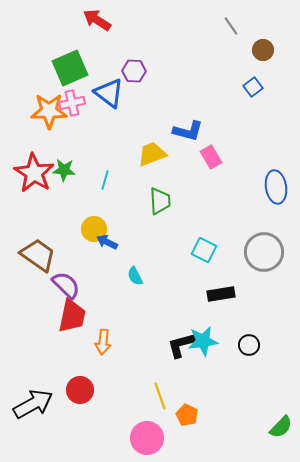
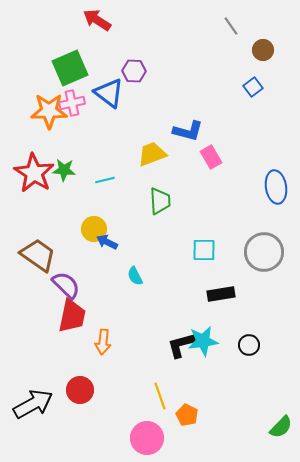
cyan line: rotated 60 degrees clockwise
cyan square: rotated 25 degrees counterclockwise
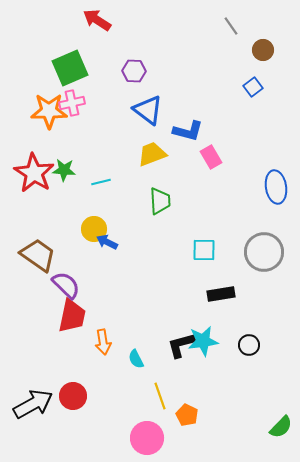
blue triangle: moved 39 px right, 17 px down
cyan line: moved 4 px left, 2 px down
cyan semicircle: moved 1 px right, 83 px down
orange arrow: rotated 15 degrees counterclockwise
red circle: moved 7 px left, 6 px down
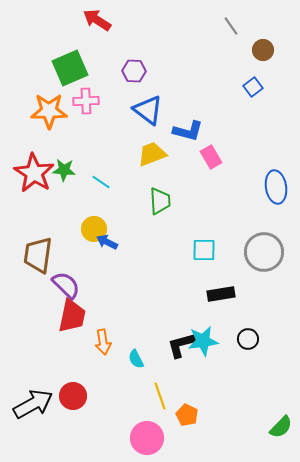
pink cross: moved 14 px right, 2 px up; rotated 10 degrees clockwise
cyan line: rotated 48 degrees clockwise
brown trapezoid: rotated 117 degrees counterclockwise
black circle: moved 1 px left, 6 px up
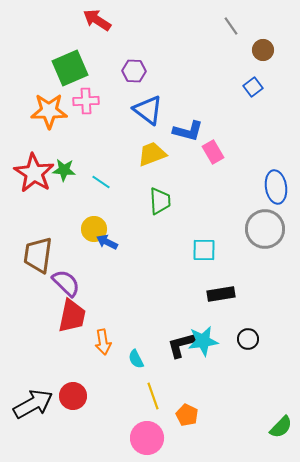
pink rectangle: moved 2 px right, 5 px up
gray circle: moved 1 px right, 23 px up
purple semicircle: moved 2 px up
yellow line: moved 7 px left
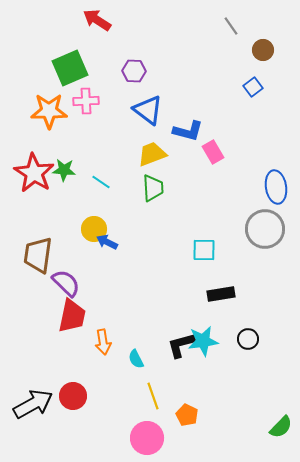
green trapezoid: moved 7 px left, 13 px up
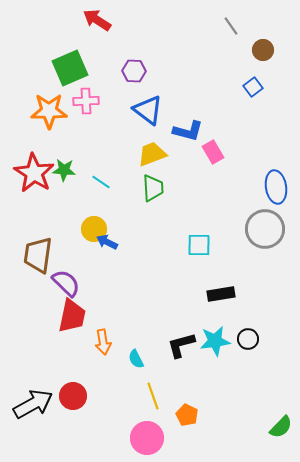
cyan square: moved 5 px left, 5 px up
cyan star: moved 12 px right
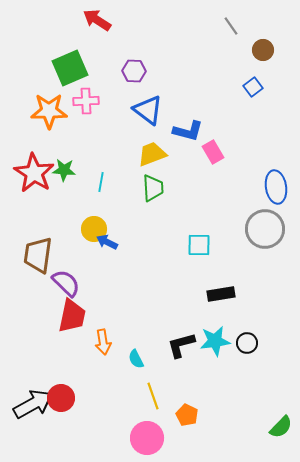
cyan line: rotated 66 degrees clockwise
black circle: moved 1 px left, 4 px down
red circle: moved 12 px left, 2 px down
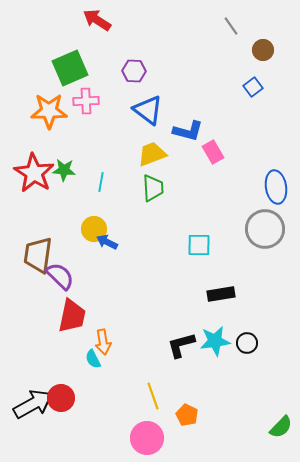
purple semicircle: moved 6 px left, 7 px up
cyan semicircle: moved 43 px left
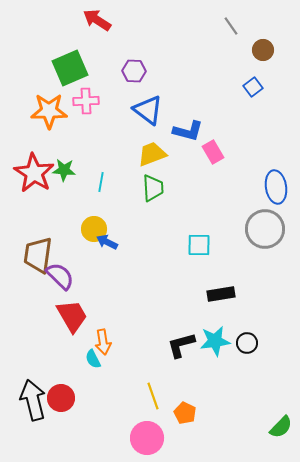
red trapezoid: rotated 42 degrees counterclockwise
black arrow: moved 4 px up; rotated 75 degrees counterclockwise
orange pentagon: moved 2 px left, 2 px up
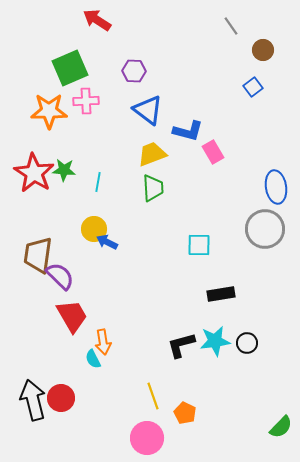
cyan line: moved 3 px left
